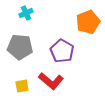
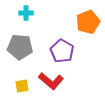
cyan cross: rotated 24 degrees clockwise
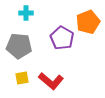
gray pentagon: moved 1 px left, 1 px up
purple pentagon: moved 13 px up
yellow square: moved 8 px up
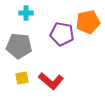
orange pentagon: rotated 10 degrees clockwise
purple pentagon: moved 4 px up; rotated 20 degrees counterclockwise
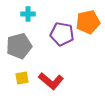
cyan cross: moved 2 px right, 1 px down
gray pentagon: rotated 20 degrees counterclockwise
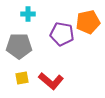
gray pentagon: rotated 15 degrees clockwise
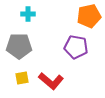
orange pentagon: moved 1 px right, 6 px up
purple pentagon: moved 14 px right, 13 px down
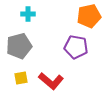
gray pentagon: rotated 15 degrees counterclockwise
yellow square: moved 1 px left
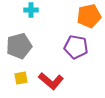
cyan cross: moved 3 px right, 4 px up
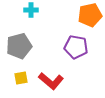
orange pentagon: moved 1 px right, 1 px up
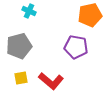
cyan cross: moved 2 px left, 1 px down; rotated 24 degrees clockwise
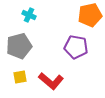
cyan cross: moved 4 px down
yellow square: moved 1 px left, 1 px up
